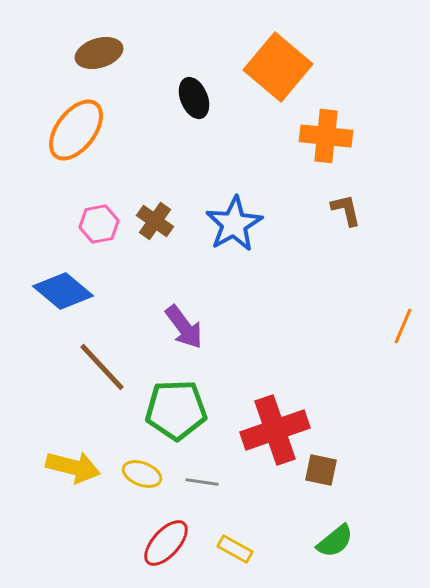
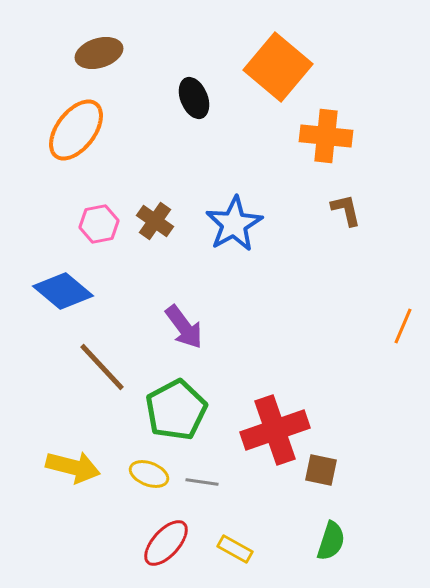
green pentagon: rotated 26 degrees counterclockwise
yellow ellipse: moved 7 px right
green semicircle: moved 4 px left; rotated 33 degrees counterclockwise
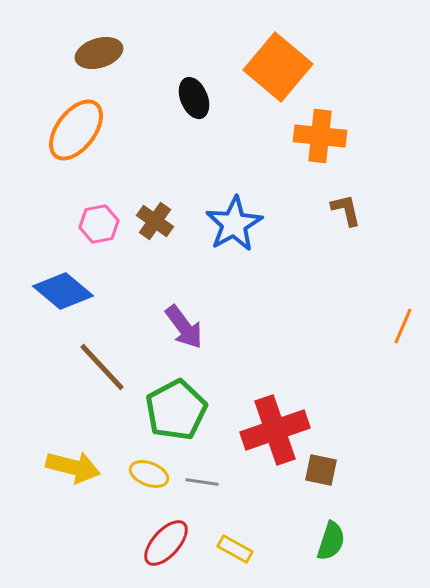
orange cross: moved 6 px left
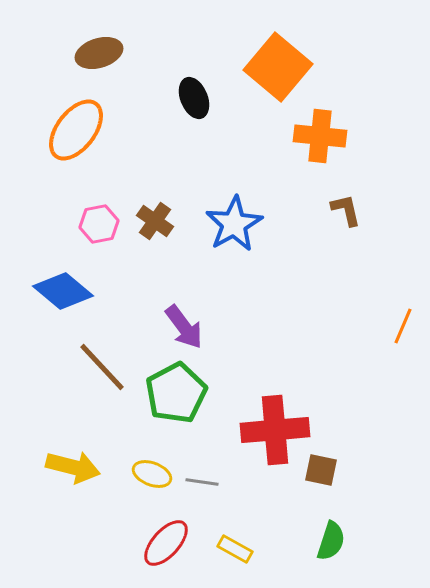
green pentagon: moved 17 px up
red cross: rotated 14 degrees clockwise
yellow ellipse: moved 3 px right
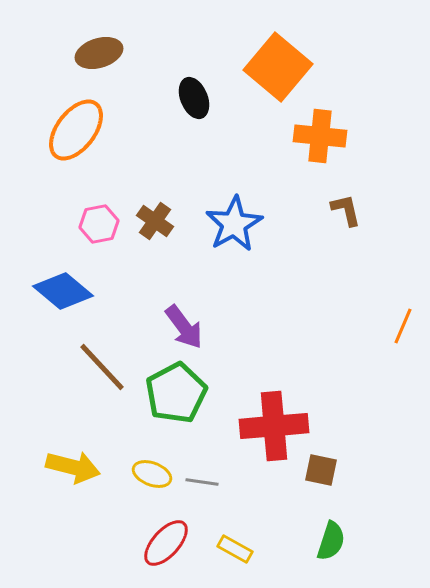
red cross: moved 1 px left, 4 px up
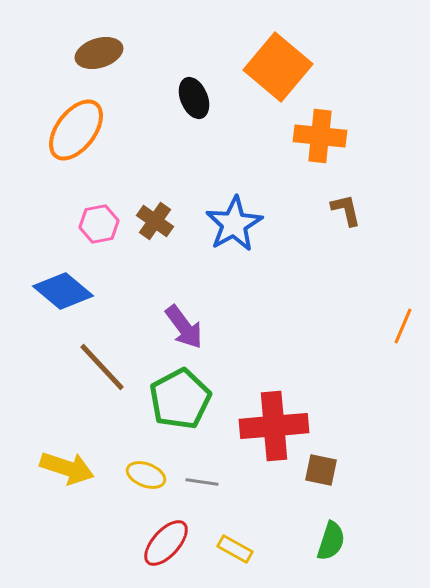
green pentagon: moved 4 px right, 6 px down
yellow arrow: moved 6 px left, 1 px down; rotated 4 degrees clockwise
yellow ellipse: moved 6 px left, 1 px down
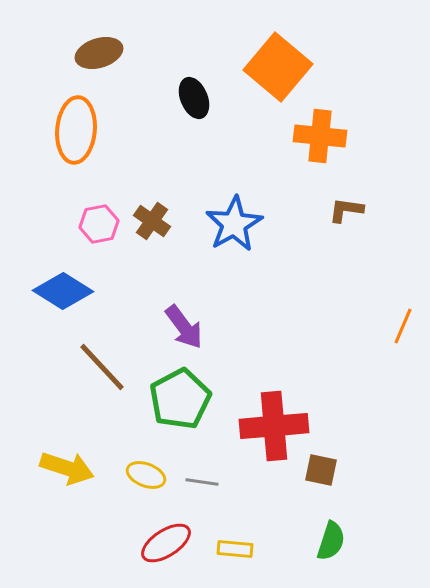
orange ellipse: rotated 32 degrees counterclockwise
brown L-shape: rotated 69 degrees counterclockwise
brown cross: moved 3 px left
blue diamond: rotated 8 degrees counterclockwise
red ellipse: rotated 15 degrees clockwise
yellow rectangle: rotated 24 degrees counterclockwise
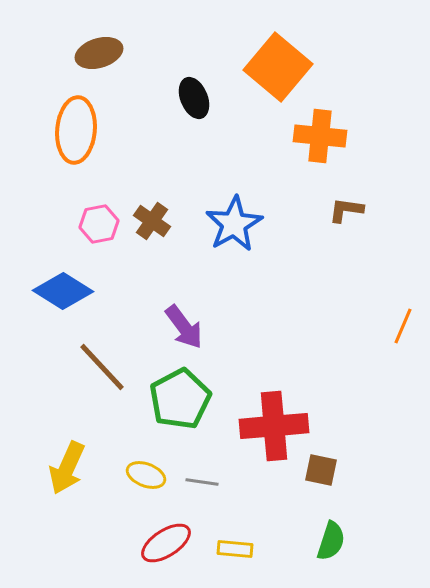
yellow arrow: rotated 96 degrees clockwise
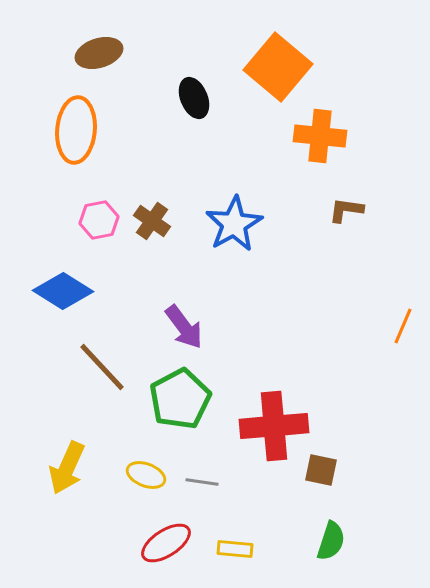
pink hexagon: moved 4 px up
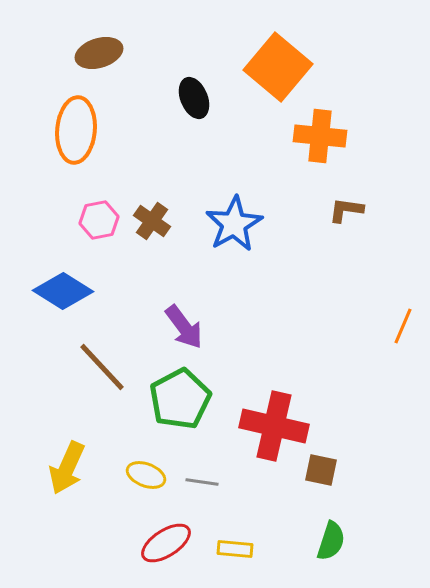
red cross: rotated 18 degrees clockwise
